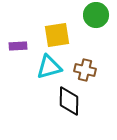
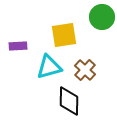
green circle: moved 6 px right, 2 px down
yellow square: moved 7 px right
brown cross: rotated 30 degrees clockwise
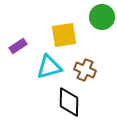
purple rectangle: rotated 30 degrees counterclockwise
brown cross: rotated 20 degrees counterclockwise
black diamond: moved 1 px down
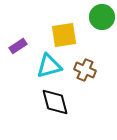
cyan triangle: moved 1 px up
black diamond: moved 14 px left; rotated 16 degrees counterclockwise
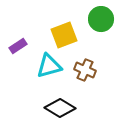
green circle: moved 1 px left, 2 px down
yellow square: rotated 12 degrees counterclockwise
black diamond: moved 5 px right, 6 px down; rotated 44 degrees counterclockwise
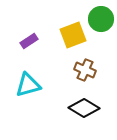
yellow square: moved 9 px right
purple rectangle: moved 11 px right, 5 px up
cyan triangle: moved 21 px left, 19 px down
black diamond: moved 24 px right
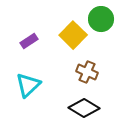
yellow square: rotated 24 degrees counterclockwise
brown cross: moved 2 px right, 2 px down
cyan triangle: rotated 28 degrees counterclockwise
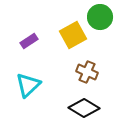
green circle: moved 1 px left, 2 px up
yellow square: rotated 16 degrees clockwise
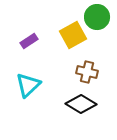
green circle: moved 3 px left
brown cross: rotated 10 degrees counterclockwise
black diamond: moved 3 px left, 4 px up
